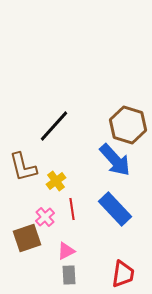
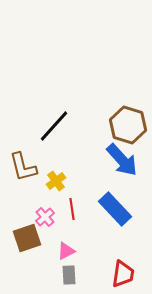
blue arrow: moved 7 px right
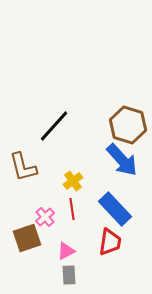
yellow cross: moved 17 px right
red trapezoid: moved 13 px left, 32 px up
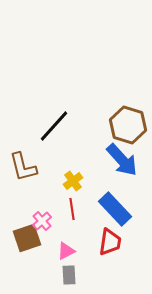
pink cross: moved 3 px left, 4 px down
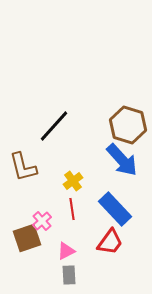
red trapezoid: rotated 28 degrees clockwise
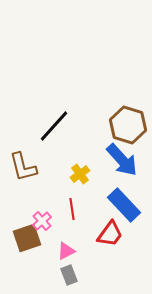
yellow cross: moved 7 px right, 7 px up
blue rectangle: moved 9 px right, 4 px up
red trapezoid: moved 8 px up
gray rectangle: rotated 18 degrees counterclockwise
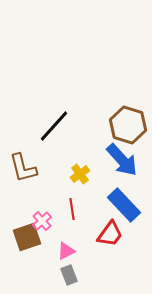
brown L-shape: moved 1 px down
brown square: moved 1 px up
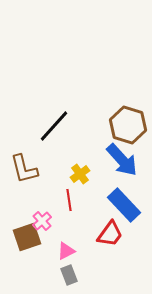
brown L-shape: moved 1 px right, 1 px down
red line: moved 3 px left, 9 px up
